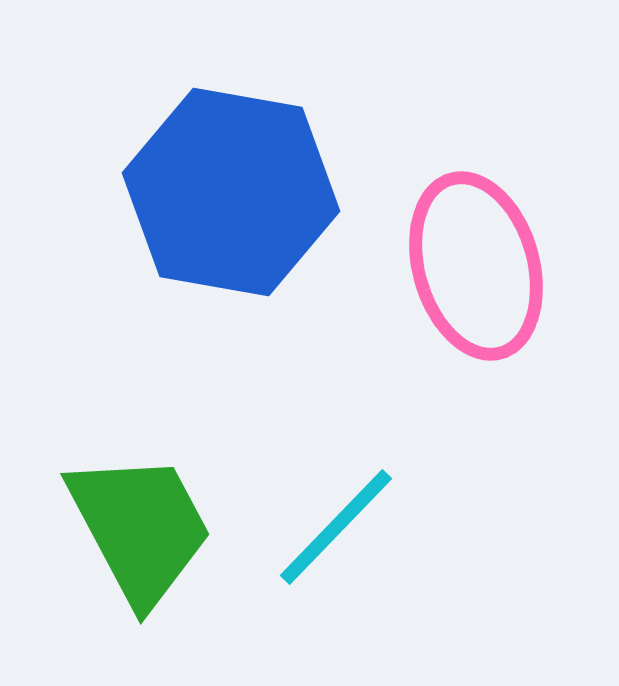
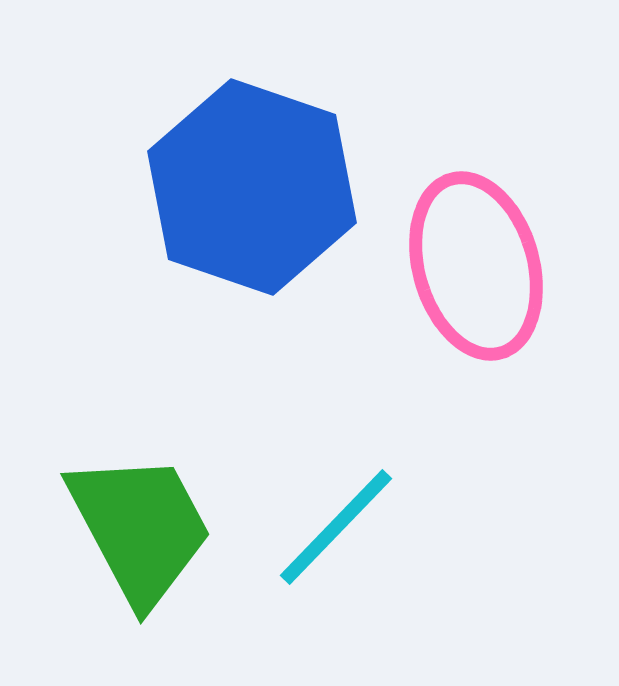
blue hexagon: moved 21 px right, 5 px up; rotated 9 degrees clockwise
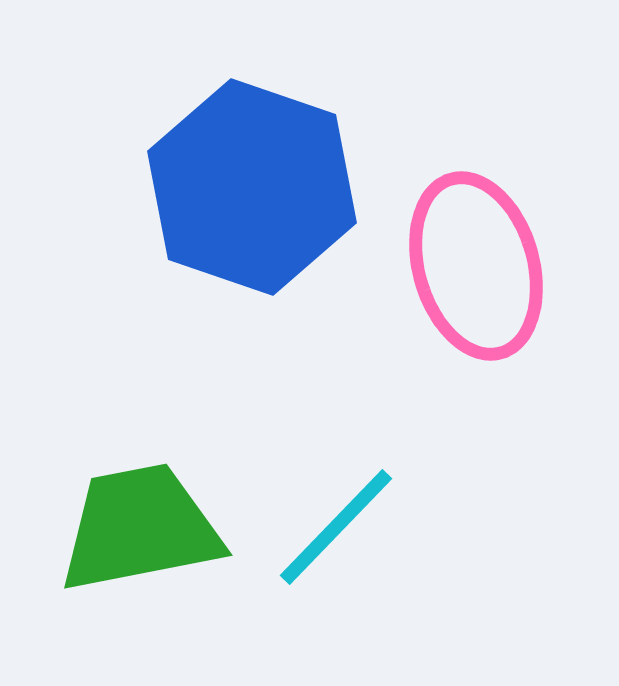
green trapezoid: rotated 73 degrees counterclockwise
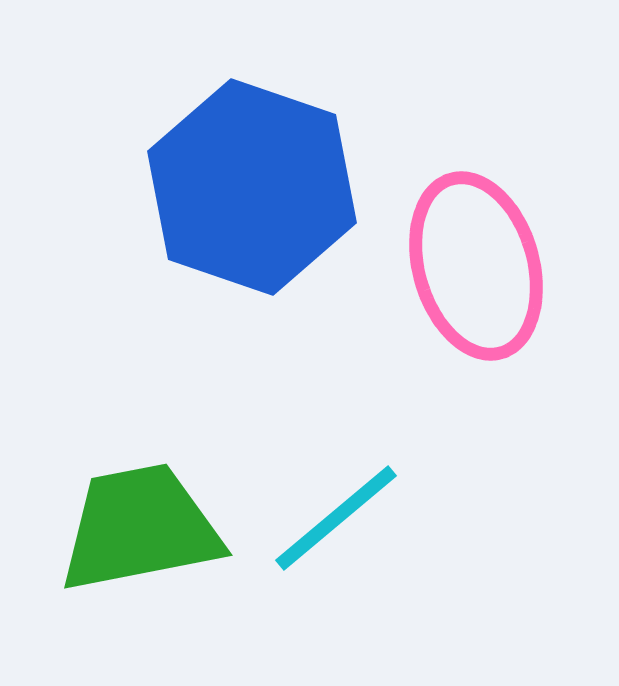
cyan line: moved 9 px up; rotated 6 degrees clockwise
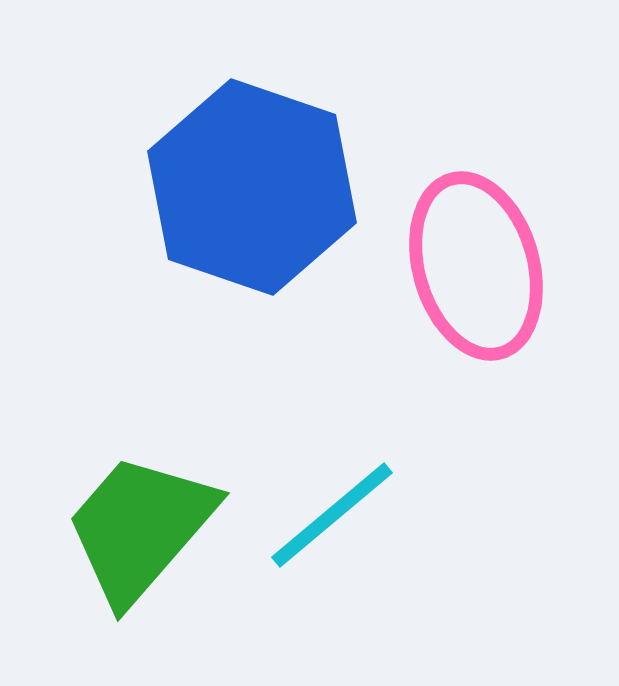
cyan line: moved 4 px left, 3 px up
green trapezoid: rotated 38 degrees counterclockwise
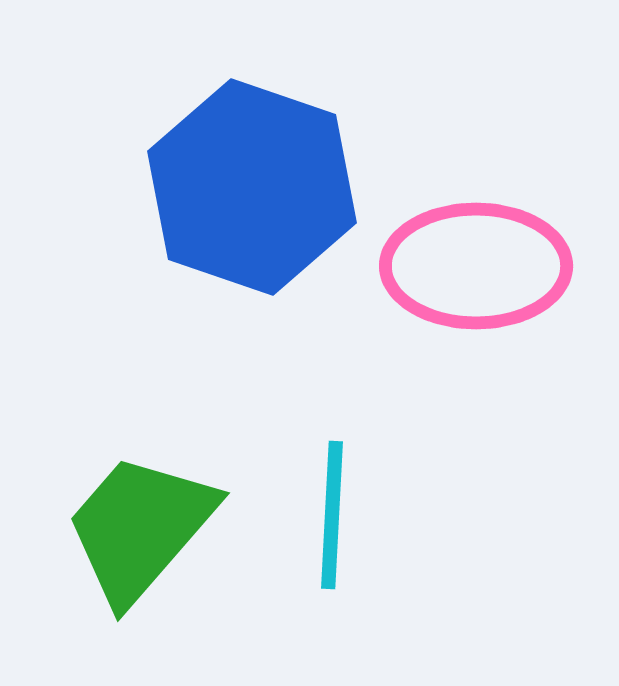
pink ellipse: rotated 74 degrees counterclockwise
cyan line: rotated 47 degrees counterclockwise
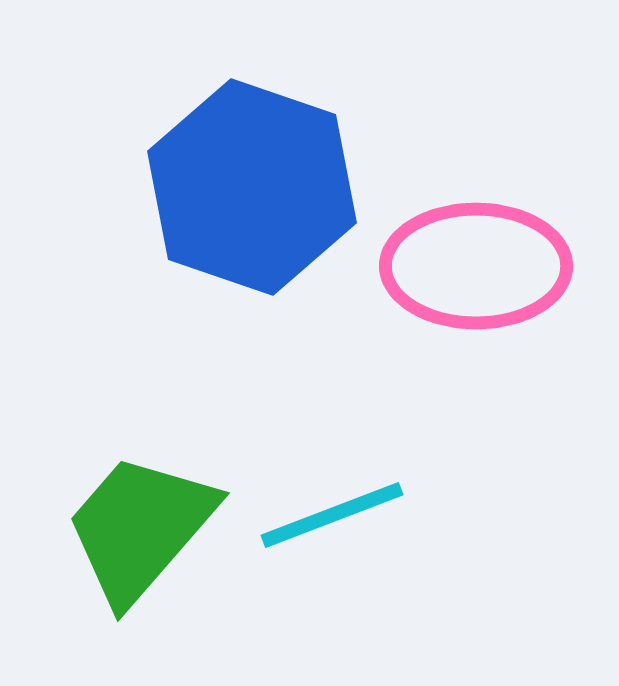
cyan line: rotated 66 degrees clockwise
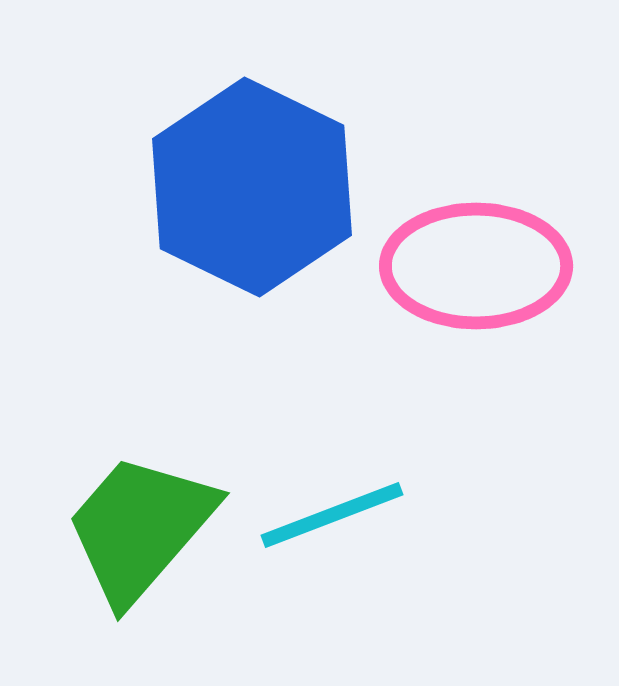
blue hexagon: rotated 7 degrees clockwise
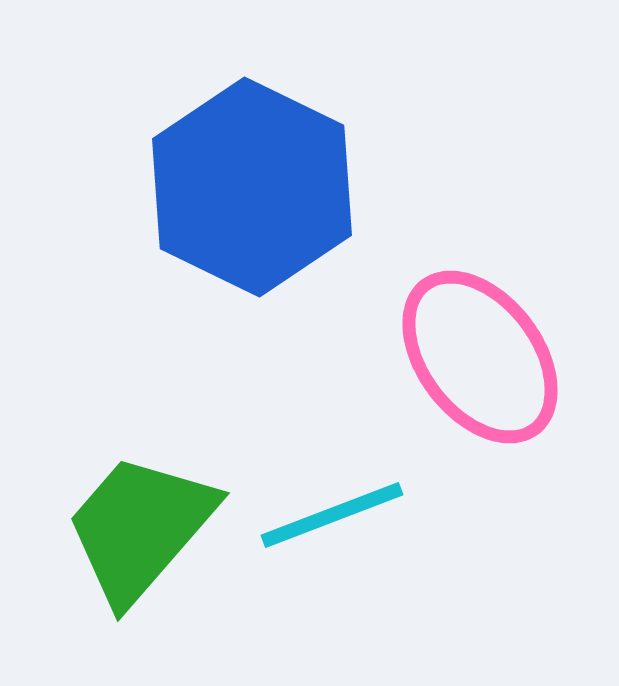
pink ellipse: moved 4 px right, 91 px down; rotated 53 degrees clockwise
